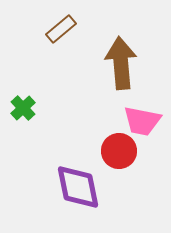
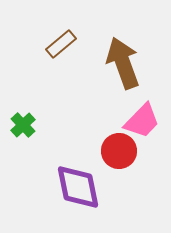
brown rectangle: moved 15 px down
brown arrow: moved 2 px right; rotated 15 degrees counterclockwise
green cross: moved 17 px down
pink trapezoid: rotated 57 degrees counterclockwise
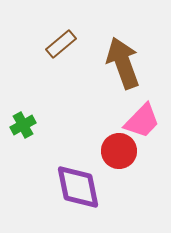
green cross: rotated 15 degrees clockwise
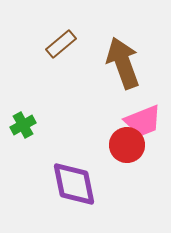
pink trapezoid: moved 1 px right; rotated 24 degrees clockwise
red circle: moved 8 px right, 6 px up
purple diamond: moved 4 px left, 3 px up
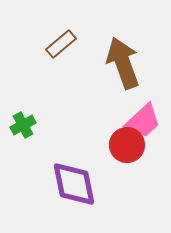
pink trapezoid: rotated 21 degrees counterclockwise
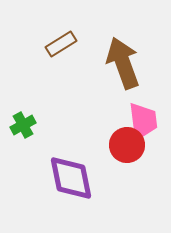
brown rectangle: rotated 8 degrees clockwise
pink trapezoid: rotated 54 degrees counterclockwise
purple diamond: moved 3 px left, 6 px up
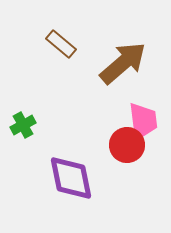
brown rectangle: rotated 72 degrees clockwise
brown arrow: rotated 69 degrees clockwise
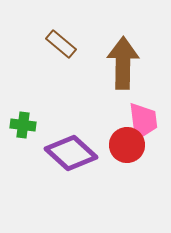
brown arrow: rotated 48 degrees counterclockwise
green cross: rotated 35 degrees clockwise
purple diamond: moved 25 px up; rotated 36 degrees counterclockwise
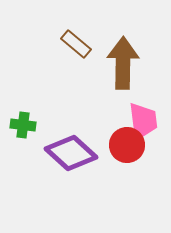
brown rectangle: moved 15 px right
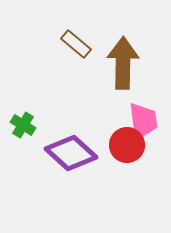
green cross: rotated 25 degrees clockwise
